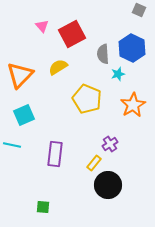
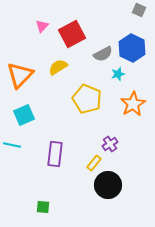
pink triangle: rotated 24 degrees clockwise
gray semicircle: rotated 114 degrees counterclockwise
orange star: moved 1 px up
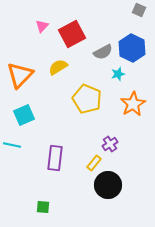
gray semicircle: moved 2 px up
purple rectangle: moved 4 px down
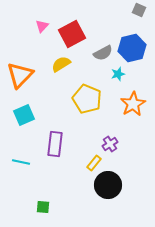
blue hexagon: rotated 20 degrees clockwise
gray semicircle: moved 1 px down
yellow semicircle: moved 3 px right, 3 px up
cyan line: moved 9 px right, 17 px down
purple rectangle: moved 14 px up
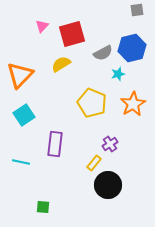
gray square: moved 2 px left; rotated 32 degrees counterclockwise
red square: rotated 12 degrees clockwise
yellow pentagon: moved 5 px right, 4 px down
cyan square: rotated 10 degrees counterclockwise
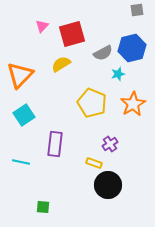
yellow rectangle: rotated 70 degrees clockwise
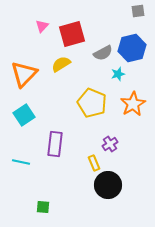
gray square: moved 1 px right, 1 px down
orange triangle: moved 4 px right, 1 px up
yellow rectangle: rotated 49 degrees clockwise
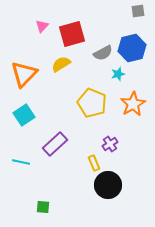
purple rectangle: rotated 40 degrees clockwise
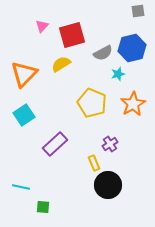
red square: moved 1 px down
cyan line: moved 25 px down
